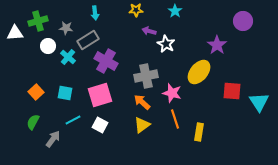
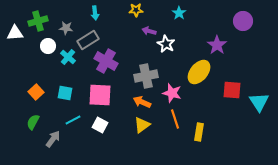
cyan star: moved 4 px right, 2 px down
red square: moved 1 px up
pink square: rotated 20 degrees clockwise
orange arrow: rotated 18 degrees counterclockwise
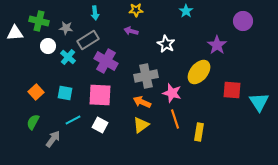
cyan star: moved 7 px right, 2 px up
green cross: moved 1 px right; rotated 30 degrees clockwise
purple arrow: moved 18 px left
yellow triangle: moved 1 px left
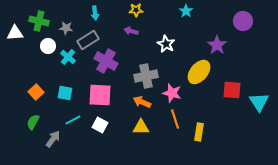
yellow triangle: moved 2 px down; rotated 36 degrees clockwise
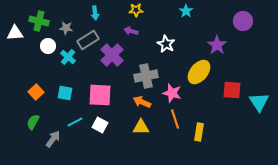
purple cross: moved 6 px right, 6 px up; rotated 15 degrees clockwise
cyan line: moved 2 px right, 2 px down
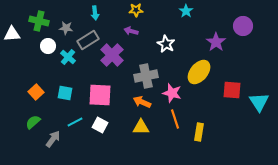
purple circle: moved 5 px down
white triangle: moved 3 px left, 1 px down
purple star: moved 1 px left, 3 px up
green semicircle: rotated 21 degrees clockwise
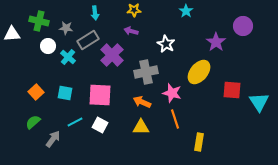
yellow star: moved 2 px left
gray cross: moved 4 px up
yellow rectangle: moved 10 px down
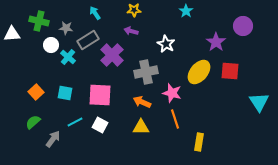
cyan arrow: rotated 152 degrees clockwise
white circle: moved 3 px right, 1 px up
red square: moved 2 px left, 19 px up
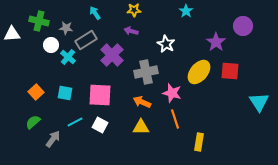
gray rectangle: moved 2 px left
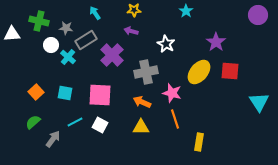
purple circle: moved 15 px right, 11 px up
